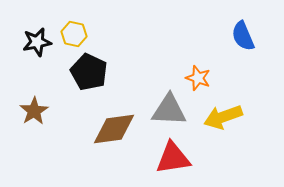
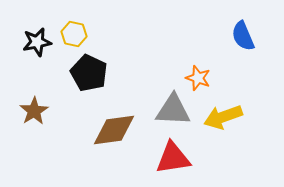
black pentagon: moved 1 px down
gray triangle: moved 4 px right
brown diamond: moved 1 px down
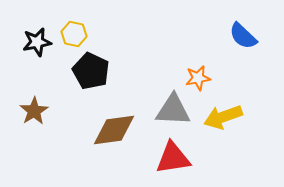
blue semicircle: rotated 24 degrees counterclockwise
black pentagon: moved 2 px right, 2 px up
orange star: rotated 30 degrees counterclockwise
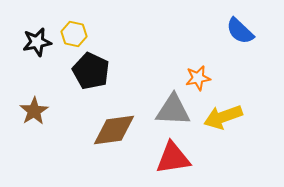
blue semicircle: moved 3 px left, 5 px up
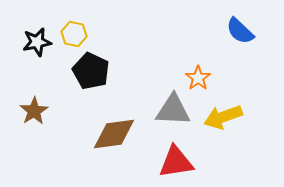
orange star: rotated 25 degrees counterclockwise
brown diamond: moved 4 px down
red triangle: moved 3 px right, 4 px down
